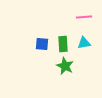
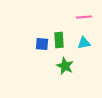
green rectangle: moved 4 px left, 4 px up
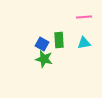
blue square: rotated 24 degrees clockwise
green star: moved 21 px left, 7 px up; rotated 12 degrees counterclockwise
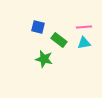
pink line: moved 10 px down
green rectangle: rotated 49 degrees counterclockwise
blue square: moved 4 px left, 17 px up; rotated 16 degrees counterclockwise
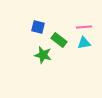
green star: moved 1 px left, 4 px up
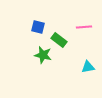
cyan triangle: moved 4 px right, 24 px down
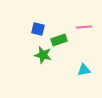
blue square: moved 2 px down
green rectangle: rotated 56 degrees counterclockwise
cyan triangle: moved 4 px left, 3 px down
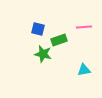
green star: moved 1 px up
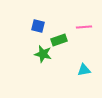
blue square: moved 3 px up
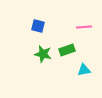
green rectangle: moved 8 px right, 10 px down
